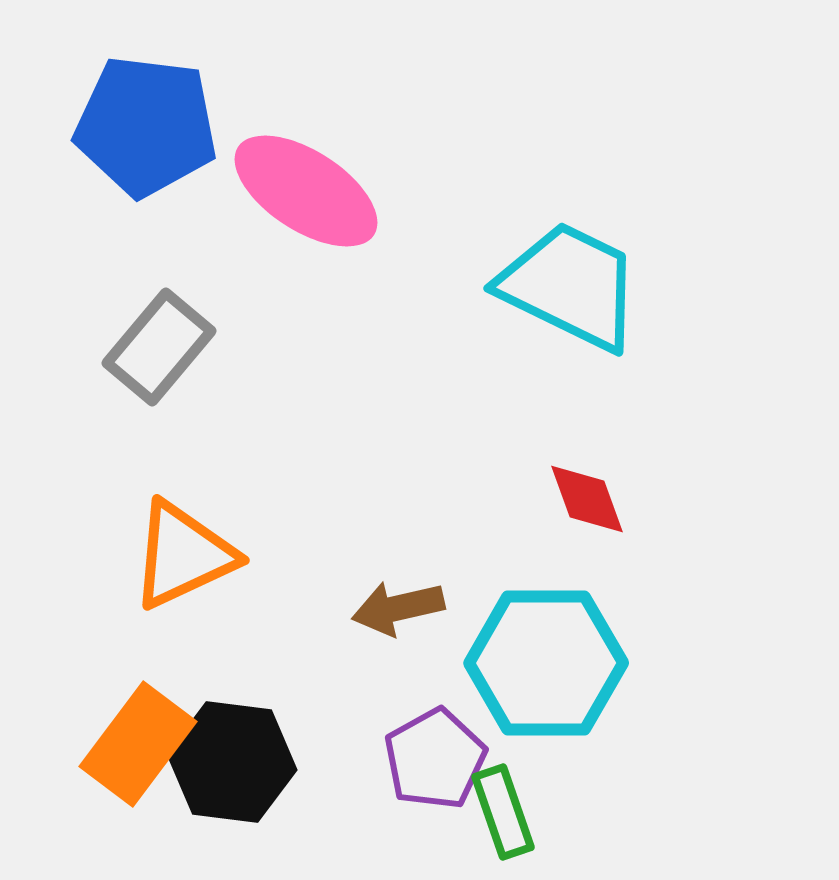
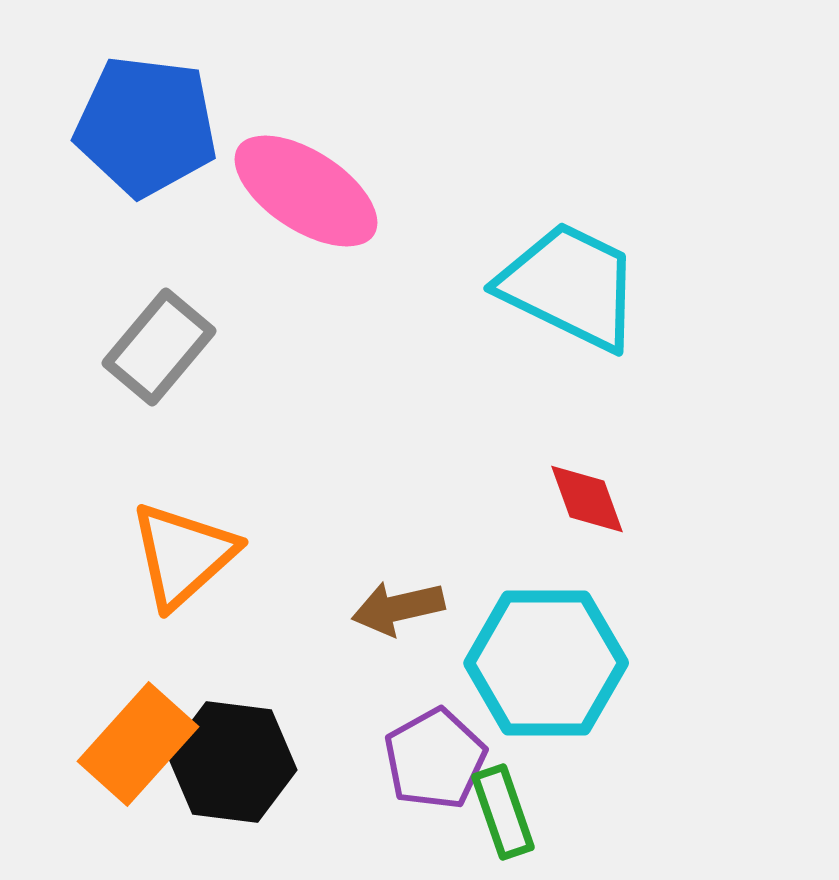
orange triangle: rotated 17 degrees counterclockwise
orange rectangle: rotated 5 degrees clockwise
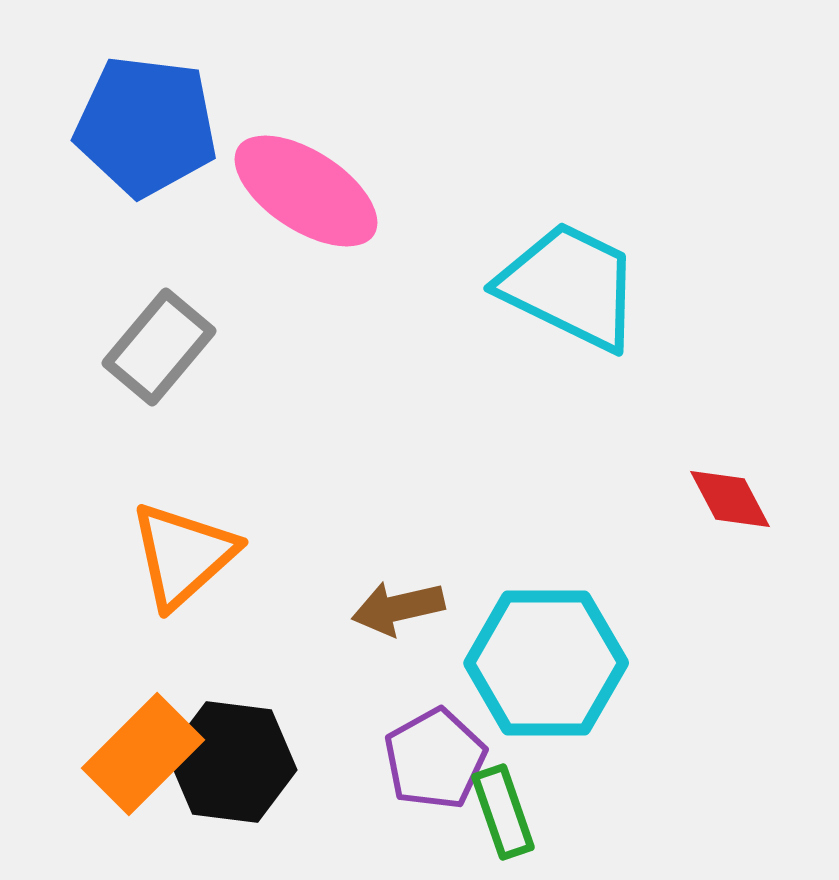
red diamond: moved 143 px right; rotated 8 degrees counterclockwise
orange rectangle: moved 5 px right, 10 px down; rotated 3 degrees clockwise
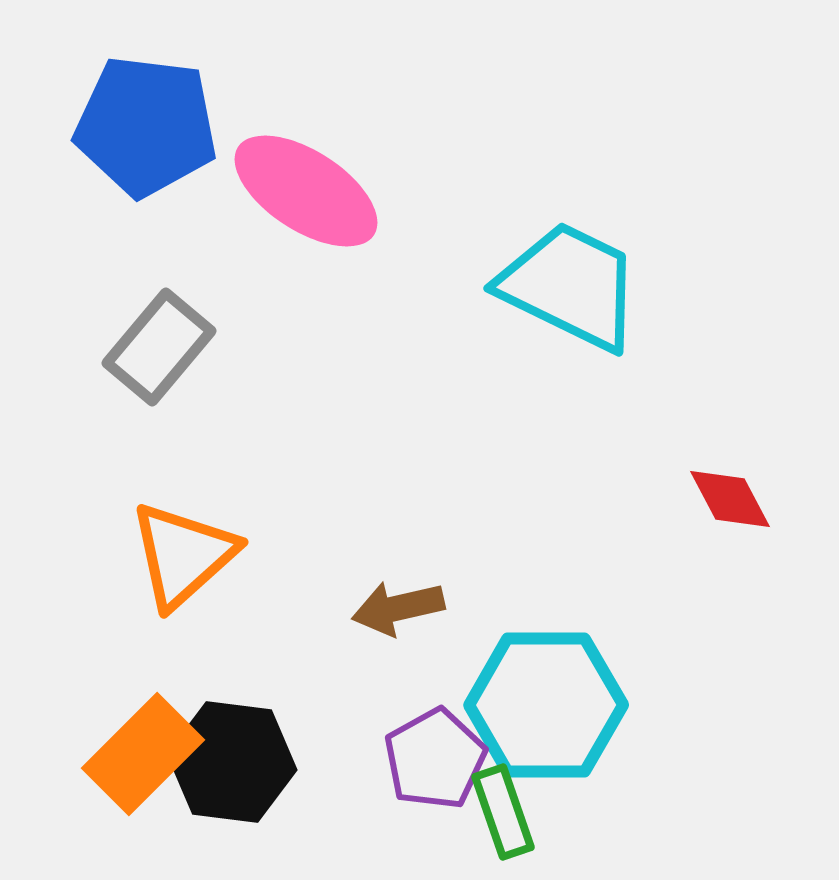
cyan hexagon: moved 42 px down
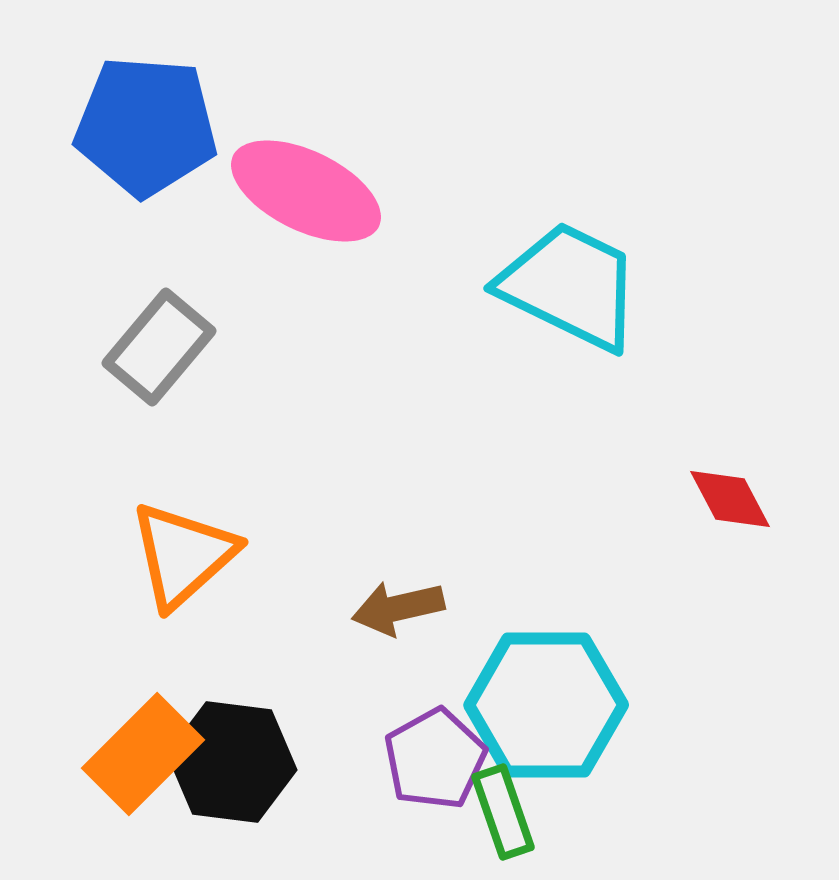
blue pentagon: rotated 3 degrees counterclockwise
pink ellipse: rotated 7 degrees counterclockwise
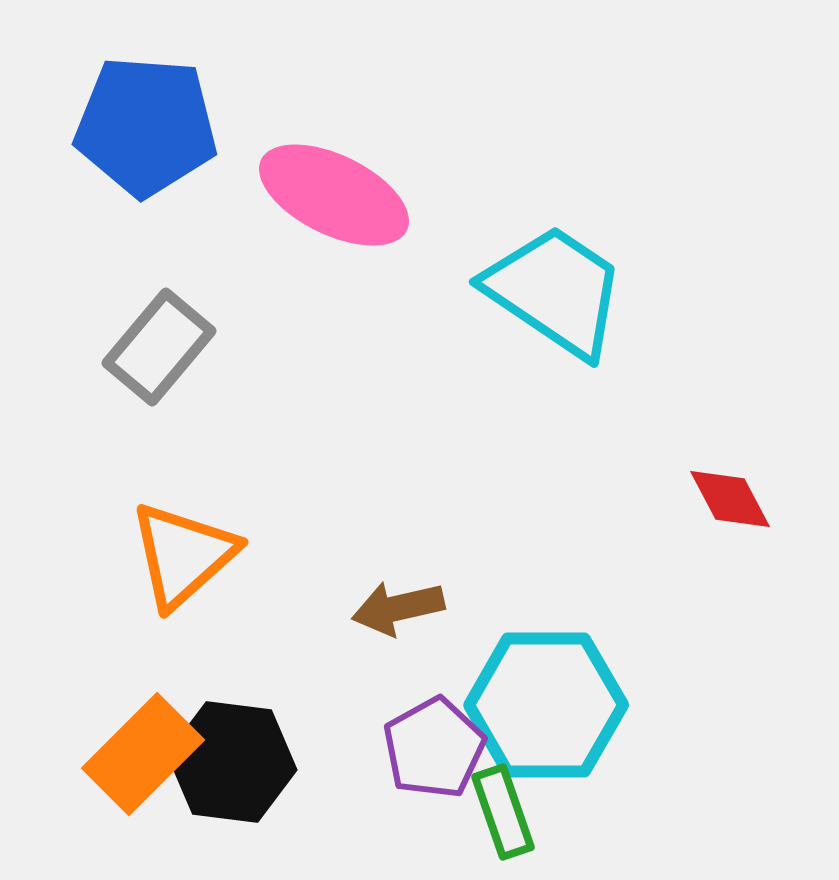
pink ellipse: moved 28 px right, 4 px down
cyan trapezoid: moved 15 px left, 5 px down; rotated 8 degrees clockwise
purple pentagon: moved 1 px left, 11 px up
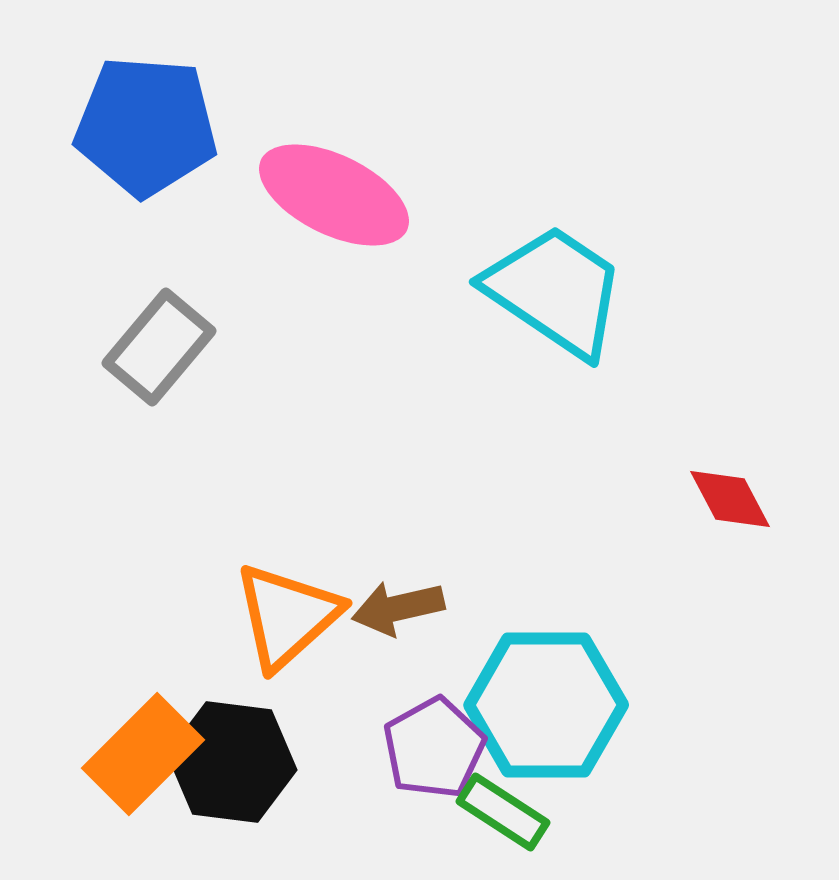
orange triangle: moved 104 px right, 61 px down
green rectangle: rotated 38 degrees counterclockwise
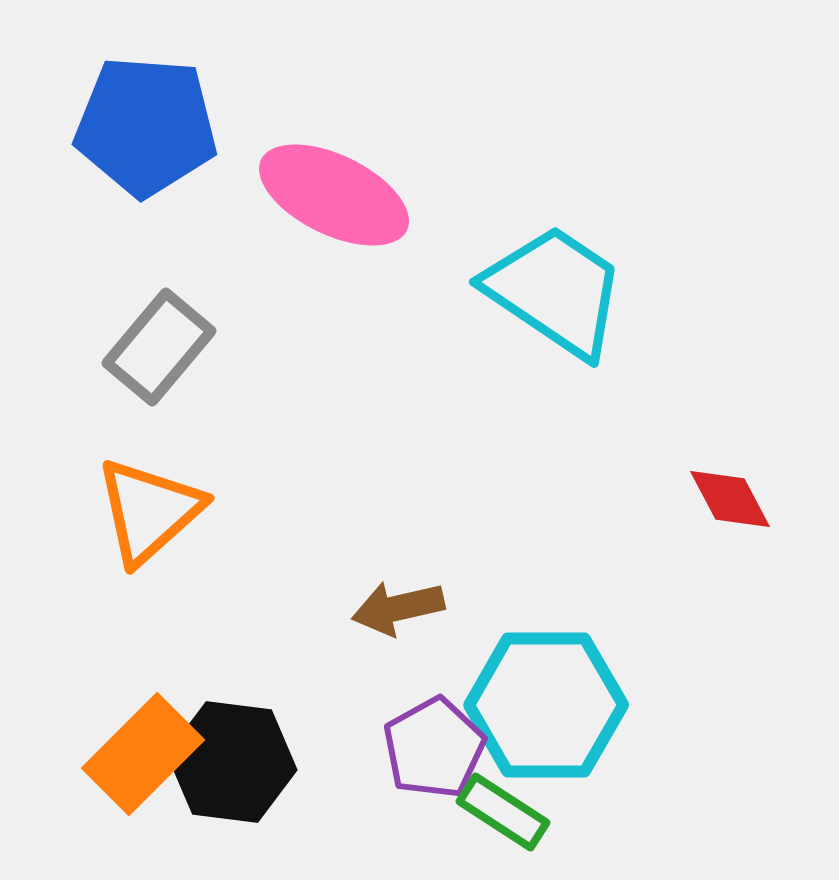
orange triangle: moved 138 px left, 105 px up
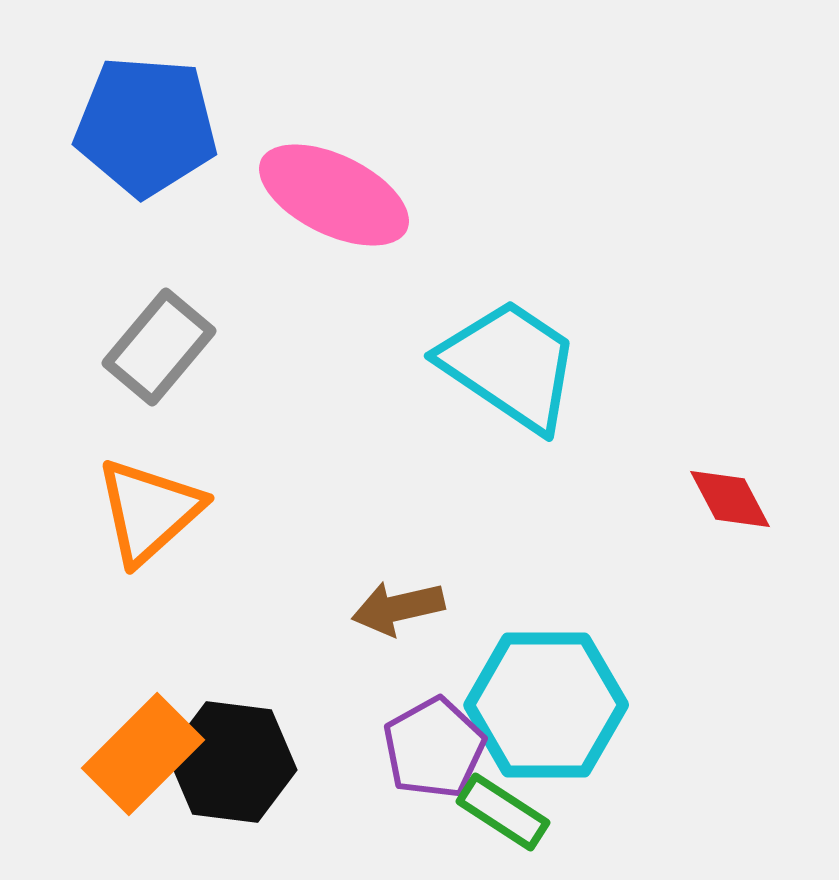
cyan trapezoid: moved 45 px left, 74 px down
